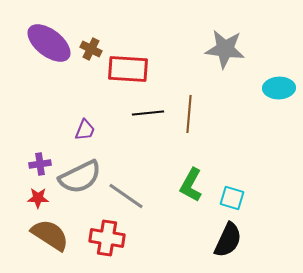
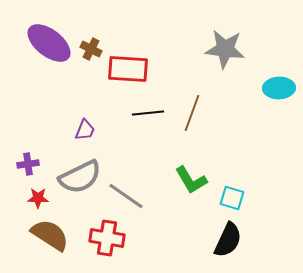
brown line: moved 3 px right, 1 px up; rotated 15 degrees clockwise
purple cross: moved 12 px left
green L-shape: moved 5 px up; rotated 60 degrees counterclockwise
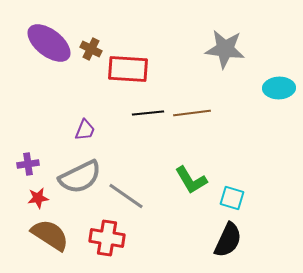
brown line: rotated 63 degrees clockwise
red star: rotated 10 degrees counterclockwise
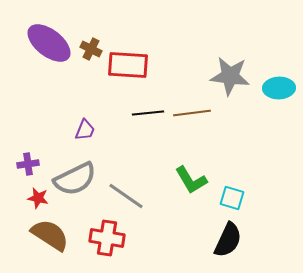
gray star: moved 5 px right, 27 px down
red rectangle: moved 4 px up
gray semicircle: moved 5 px left, 2 px down
red star: rotated 20 degrees clockwise
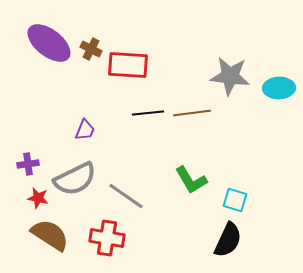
cyan square: moved 3 px right, 2 px down
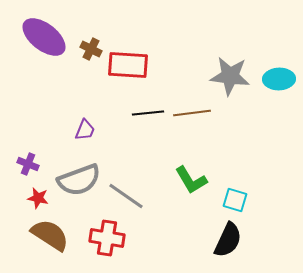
purple ellipse: moved 5 px left, 6 px up
cyan ellipse: moved 9 px up
purple cross: rotated 30 degrees clockwise
gray semicircle: moved 4 px right, 1 px down; rotated 6 degrees clockwise
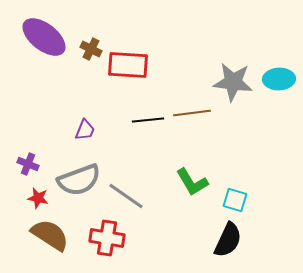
gray star: moved 3 px right, 6 px down
black line: moved 7 px down
green L-shape: moved 1 px right, 2 px down
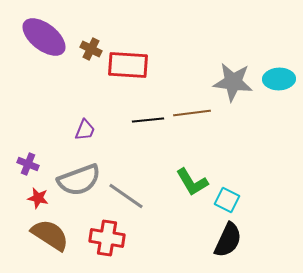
cyan square: moved 8 px left; rotated 10 degrees clockwise
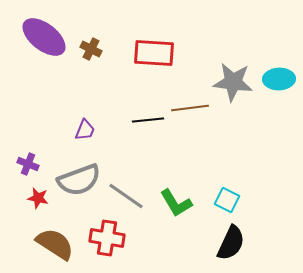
red rectangle: moved 26 px right, 12 px up
brown line: moved 2 px left, 5 px up
green L-shape: moved 16 px left, 21 px down
brown semicircle: moved 5 px right, 9 px down
black semicircle: moved 3 px right, 3 px down
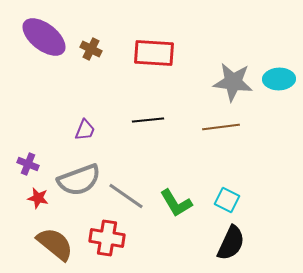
brown line: moved 31 px right, 19 px down
brown semicircle: rotated 6 degrees clockwise
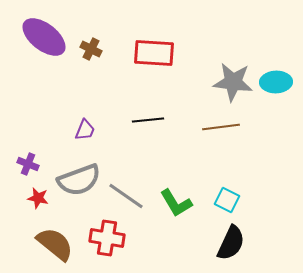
cyan ellipse: moved 3 px left, 3 px down
